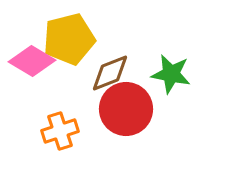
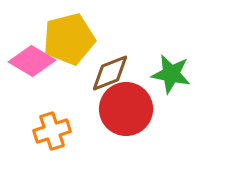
orange cross: moved 8 px left
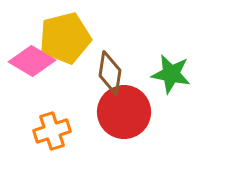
yellow pentagon: moved 4 px left, 1 px up
brown diamond: rotated 60 degrees counterclockwise
red circle: moved 2 px left, 3 px down
